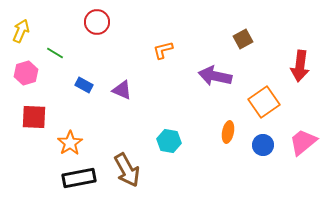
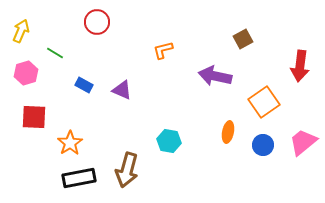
brown arrow: rotated 44 degrees clockwise
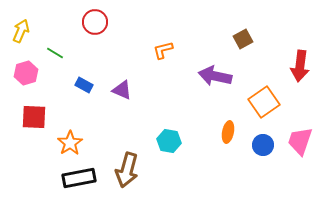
red circle: moved 2 px left
pink trapezoid: moved 3 px left, 1 px up; rotated 32 degrees counterclockwise
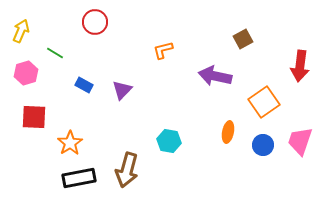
purple triangle: rotated 50 degrees clockwise
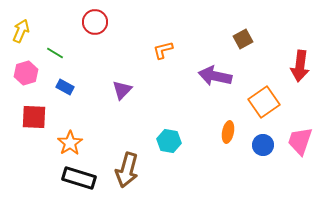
blue rectangle: moved 19 px left, 2 px down
black rectangle: rotated 28 degrees clockwise
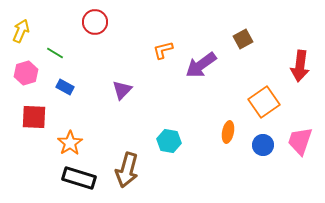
purple arrow: moved 14 px left, 11 px up; rotated 48 degrees counterclockwise
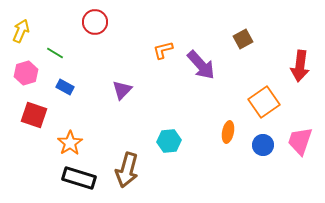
purple arrow: rotated 96 degrees counterclockwise
red square: moved 2 px up; rotated 16 degrees clockwise
cyan hexagon: rotated 15 degrees counterclockwise
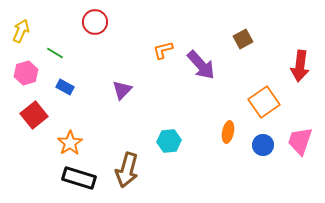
red square: rotated 32 degrees clockwise
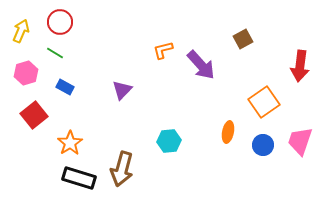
red circle: moved 35 px left
brown arrow: moved 5 px left, 1 px up
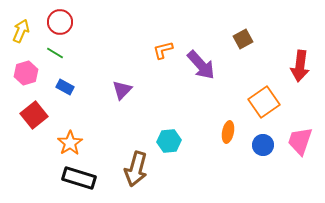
brown arrow: moved 14 px right
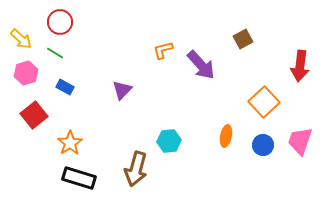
yellow arrow: moved 8 px down; rotated 110 degrees clockwise
orange square: rotated 8 degrees counterclockwise
orange ellipse: moved 2 px left, 4 px down
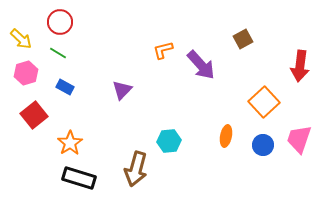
green line: moved 3 px right
pink trapezoid: moved 1 px left, 2 px up
